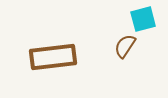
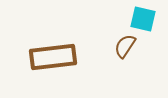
cyan square: rotated 28 degrees clockwise
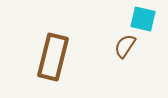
brown rectangle: rotated 69 degrees counterclockwise
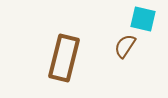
brown rectangle: moved 11 px right, 1 px down
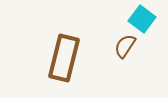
cyan square: moved 1 px left; rotated 24 degrees clockwise
